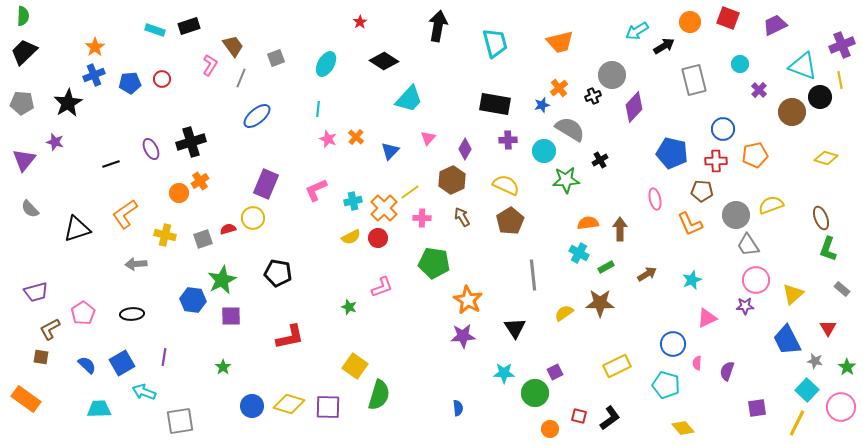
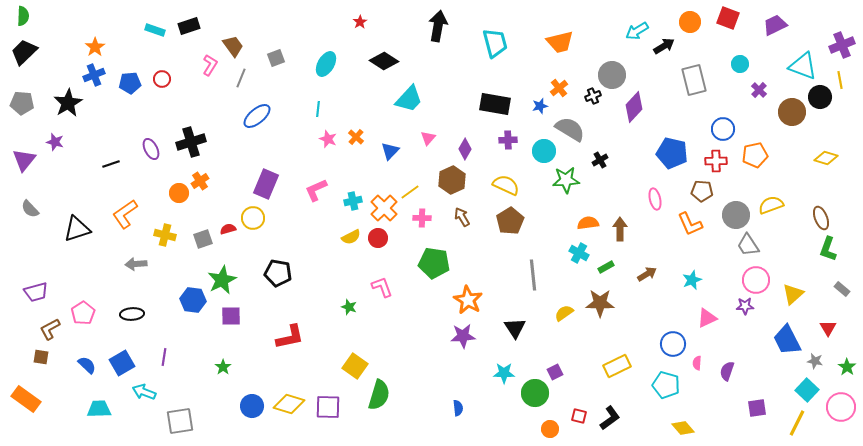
blue star at (542, 105): moved 2 px left, 1 px down
pink L-shape at (382, 287): rotated 90 degrees counterclockwise
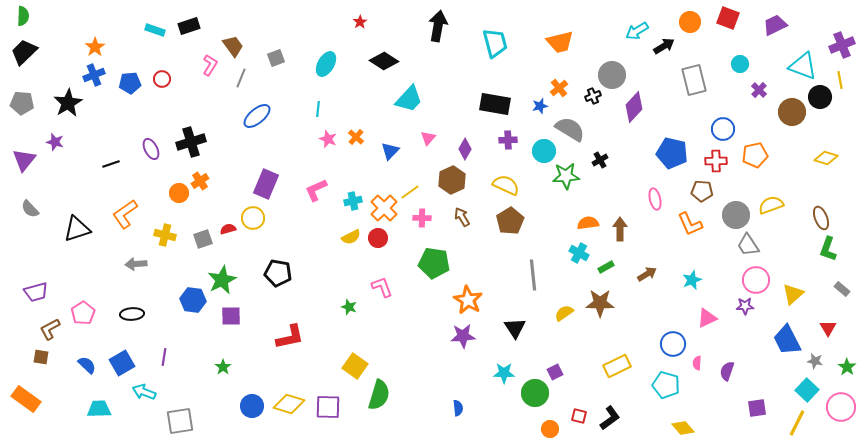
green star at (566, 180): moved 4 px up
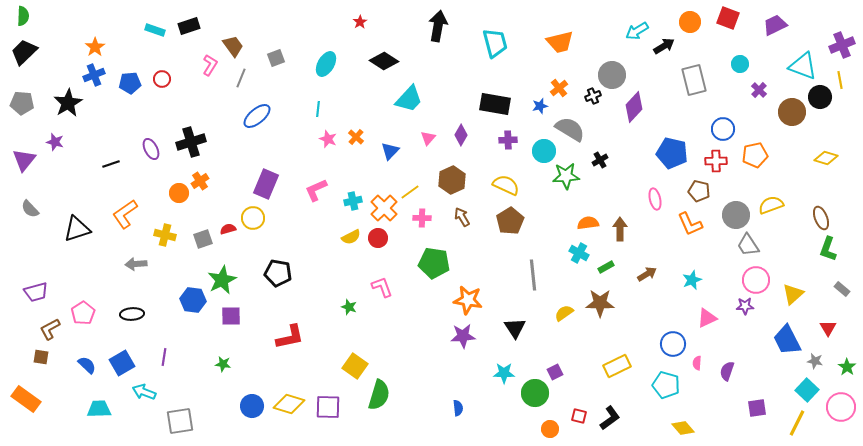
purple diamond at (465, 149): moved 4 px left, 14 px up
brown pentagon at (702, 191): moved 3 px left; rotated 10 degrees clockwise
orange star at (468, 300): rotated 20 degrees counterclockwise
green star at (223, 367): moved 3 px up; rotated 28 degrees counterclockwise
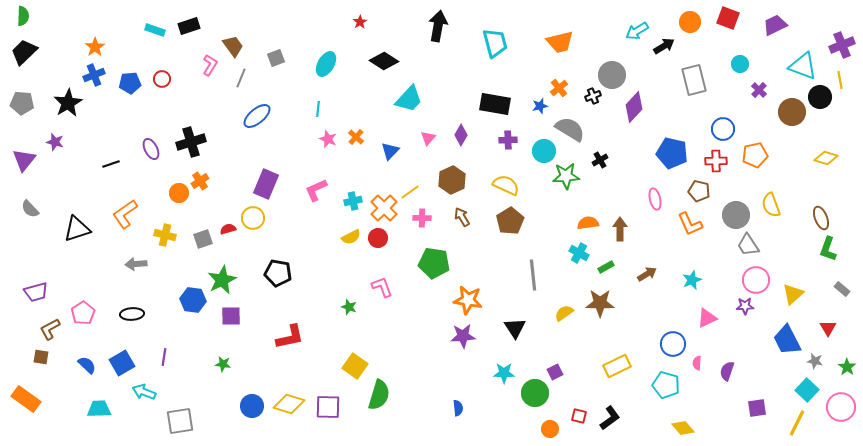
yellow semicircle at (771, 205): rotated 90 degrees counterclockwise
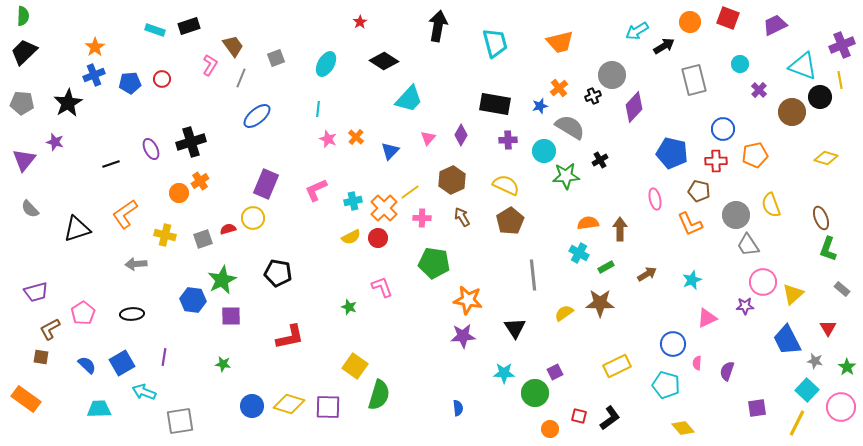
gray semicircle at (570, 129): moved 2 px up
pink circle at (756, 280): moved 7 px right, 2 px down
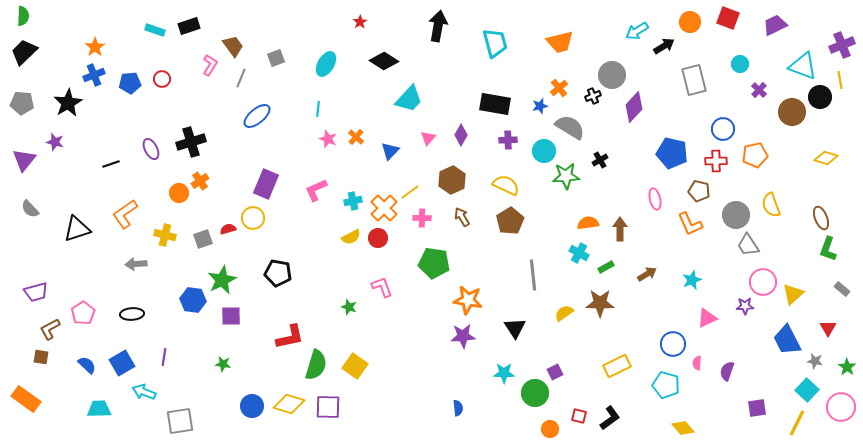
green semicircle at (379, 395): moved 63 px left, 30 px up
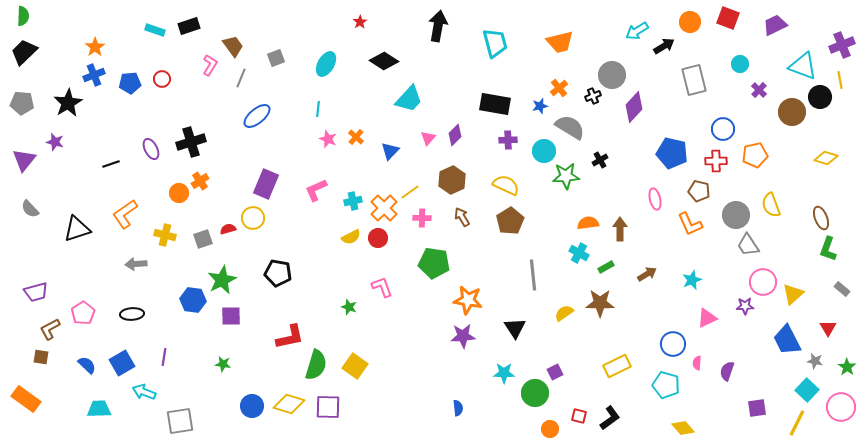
purple diamond at (461, 135): moved 6 px left; rotated 15 degrees clockwise
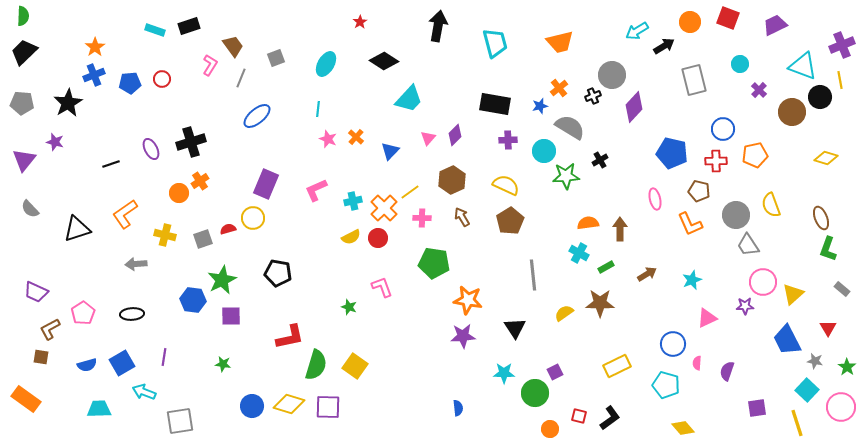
purple trapezoid at (36, 292): rotated 40 degrees clockwise
blue semicircle at (87, 365): rotated 120 degrees clockwise
yellow line at (797, 423): rotated 44 degrees counterclockwise
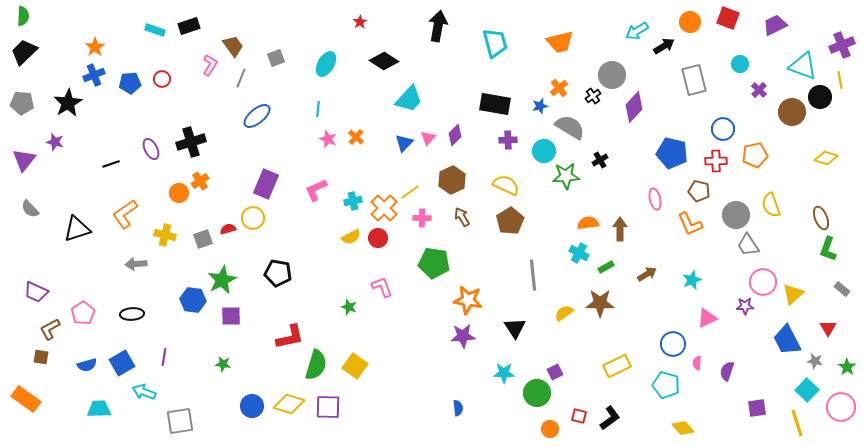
black cross at (593, 96): rotated 14 degrees counterclockwise
blue triangle at (390, 151): moved 14 px right, 8 px up
green circle at (535, 393): moved 2 px right
